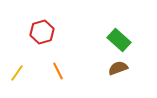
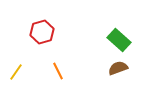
yellow line: moved 1 px left, 1 px up
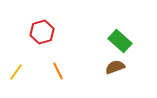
green rectangle: moved 1 px right, 1 px down
brown semicircle: moved 3 px left, 1 px up
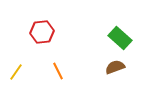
red hexagon: rotated 10 degrees clockwise
green rectangle: moved 3 px up
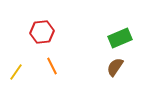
green rectangle: rotated 65 degrees counterclockwise
brown semicircle: rotated 36 degrees counterclockwise
orange line: moved 6 px left, 5 px up
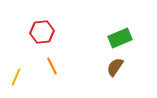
yellow line: moved 5 px down; rotated 12 degrees counterclockwise
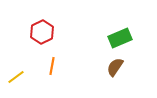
red hexagon: rotated 20 degrees counterclockwise
orange line: rotated 36 degrees clockwise
yellow line: rotated 30 degrees clockwise
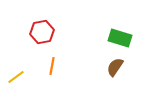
red hexagon: rotated 15 degrees clockwise
green rectangle: rotated 40 degrees clockwise
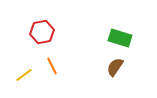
orange line: rotated 36 degrees counterclockwise
yellow line: moved 8 px right, 2 px up
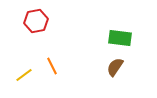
red hexagon: moved 6 px left, 11 px up
green rectangle: rotated 10 degrees counterclockwise
